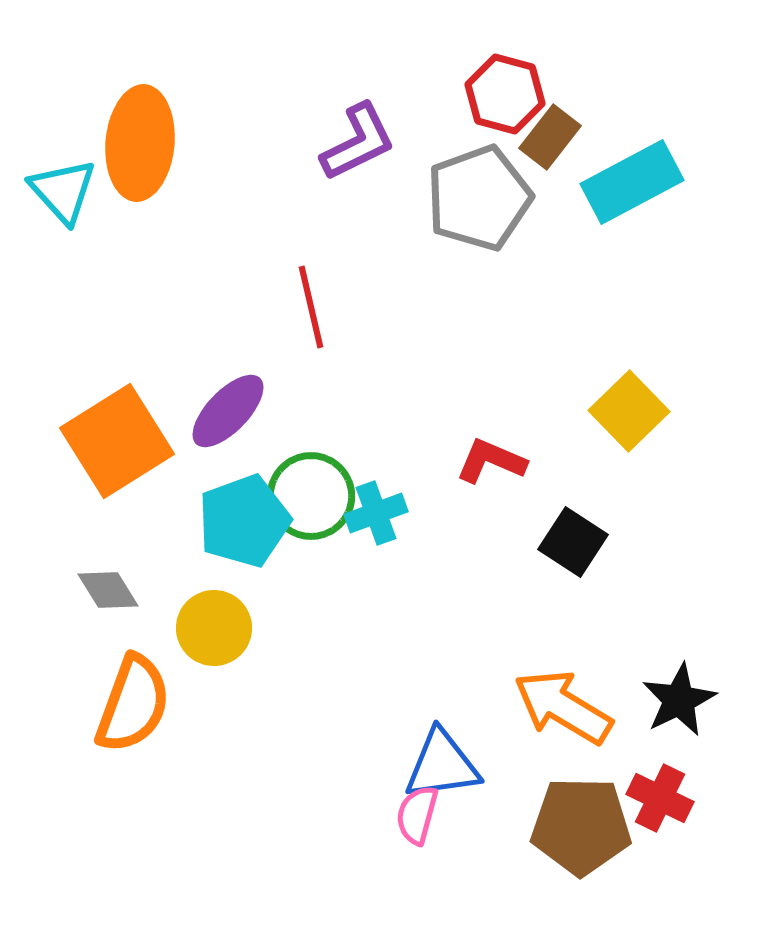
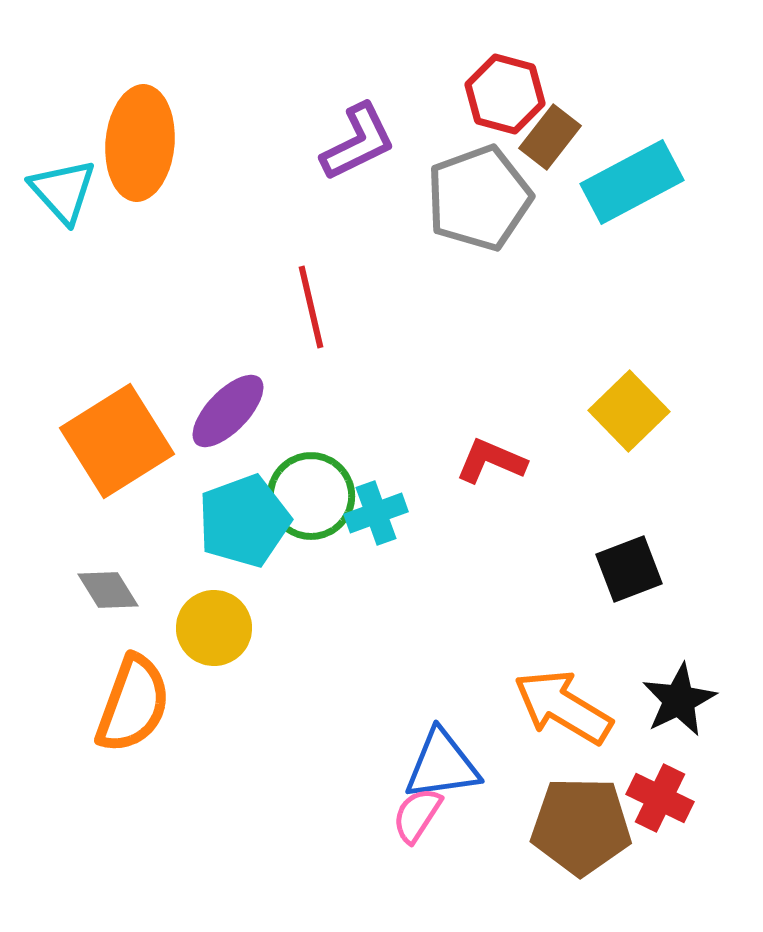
black square: moved 56 px right, 27 px down; rotated 36 degrees clockwise
pink semicircle: rotated 18 degrees clockwise
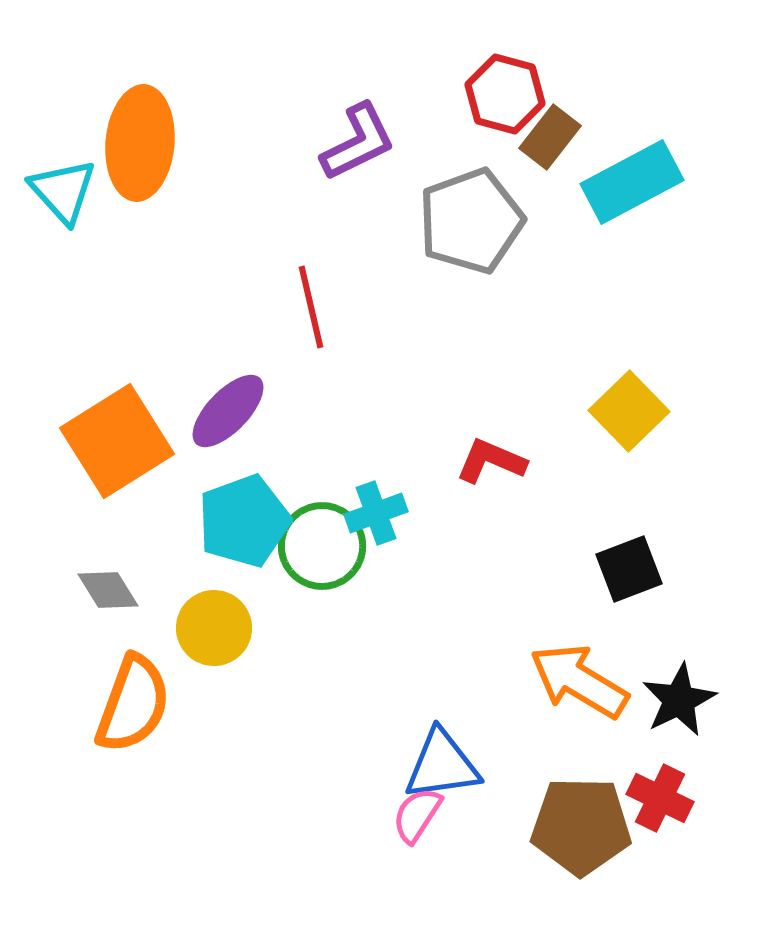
gray pentagon: moved 8 px left, 23 px down
green circle: moved 11 px right, 50 px down
orange arrow: moved 16 px right, 26 px up
